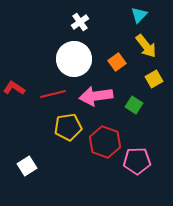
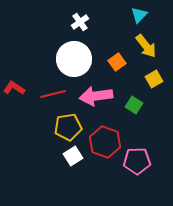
white square: moved 46 px right, 10 px up
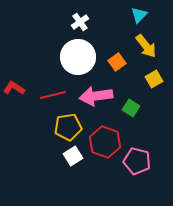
white circle: moved 4 px right, 2 px up
red line: moved 1 px down
green square: moved 3 px left, 3 px down
pink pentagon: rotated 16 degrees clockwise
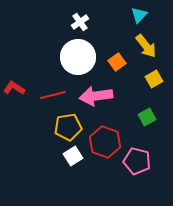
green square: moved 16 px right, 9 px down; rotated 30 degrees clockwise
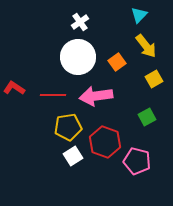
red line: rotated 15 degrees clockwise
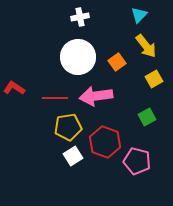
white cross: moved 5 px up; rotated 24 degrees clockwise
red line: moved 2 px right, 3 px down
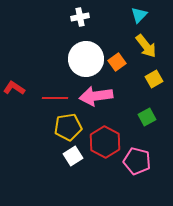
white circle: moved 8 px right, 2 px down
red hexagon: rotated 8 degrees clockwise
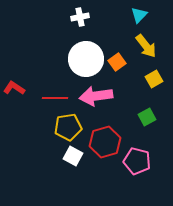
red hexagon: rotated 16 degrees clockwise
white square: rotated 30 degrees counterclockwise
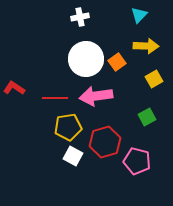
yellow arrow: rotated 50 degrees counterclockwise
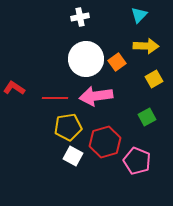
pink pentagon: rotated 8 degrees clockwise
